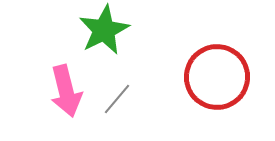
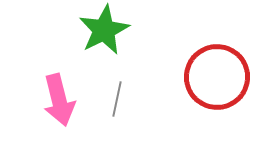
pink arrow: moved 7 px left, 9 px down
gray line: rotated 28 degrees counterclockwise
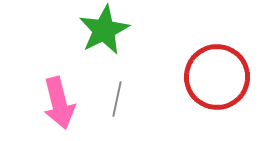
pink arrow: moved 3 px down
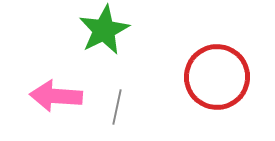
gray line: moved 8 px down
pink arrow: moved 3 px left, 7 px up; rotated 108 degrees clockwise
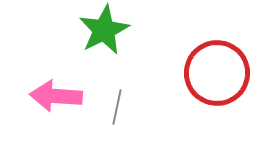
red circle: moved 4 px up
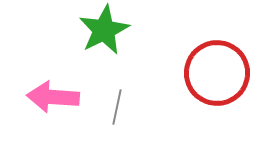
pink arrow: moved 3 px left, 1 px down
